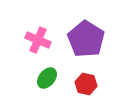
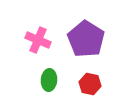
green ellipse: moved 2 px right, 2 px down; rotated 35 degrees counterclockwise
red hexagon: moved 4 px right
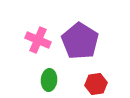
purple pentagon: moved 6 px left, 2 px down
red hexagon: moved 6 px right; rotated 20 degrees counterclockwise
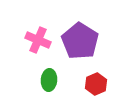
red hexagon: rotated 15 degrees counterclockwise
